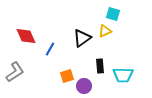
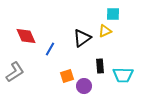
cyan square: rotated 16 degrees counterclockwise
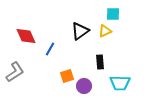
black triangle: moved 2 px left, 7 px up
black rectangle: moved 4 px up
cyan trapezoid: moved 3 px left, 8 px down
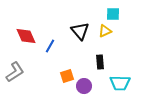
black triangle: rotated 36 degrees counterclockwise
blue line: moved 3 px up
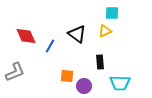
cyan square: moved 1 px left, 1 px up
black triangle: moved 3 px left, 3 px down; rotated 12 degrees counterclockwise
gray L-shape: rotated 10 degrees clockwise
orange square: rotated 24 degrees clockwise
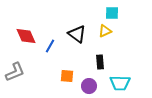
purple circle: moved 5 px right
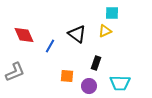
red diamond: moved 2 px left, 1 px up
black rectangle: moved 4 px left, 1 px down; rotated 24 degrees clockwise
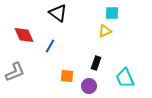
black triangle: moved 19 px left, 21 px up
cyan trapezoid: moved 5 px right, 5 px up; rotated 65 degrees clockwise
